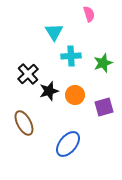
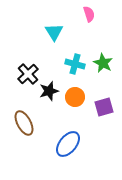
cyan cross: moved 4 px right, 8 px down; rotated 18 degrees clockwise
green star: rotated 24 degrees counterclockwise
orange circle: moved 2 px down
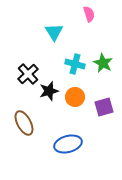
blue ellipse: rotated 36 degrees clockwise
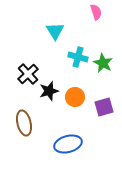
pink semicircle: moved 7 px right, 2 px up
cyan triangle: moved 1 px right, 1 px up
cyan cross: moved 3 px right, 7 px up
brown ellipse: rotated 15 degrees clockwise
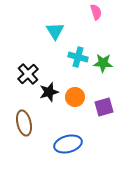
green star: rotated 24 degrees counterclockwise
black star: moved 1 px down
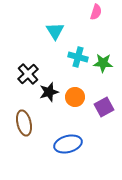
pink semicircle: rotated 35 degrees clockwise
purple square: rotated 12 degrees counterclockwise
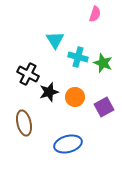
pink semicircle: moved 1 px left, 2 px down
cyan triangle: moved 9 px down
green star: rotated 18 degrees clockwise
black cross: rotated 20 degrees counterclockwise
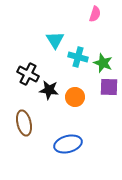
black star: moved 2 px up; rotated 24 degrees clockwise
purple square: moved 5 px right, 20 px up; rotated 30 degrees clockwise
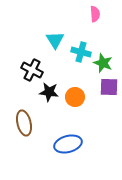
pink semicircle: rotated 21 degrees counterclockwise
cyan cross: moved 3 px right, 5 px up
black cross: moved 4 px right, 4 px up
black star: moved 2 px down
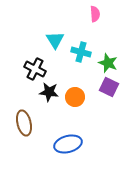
green star: moved 5 px right
black cross: moved 3 px right, 1 px up
purple square: rotated 24 degrees clockwise
